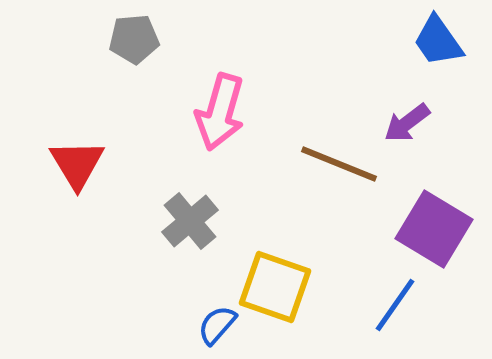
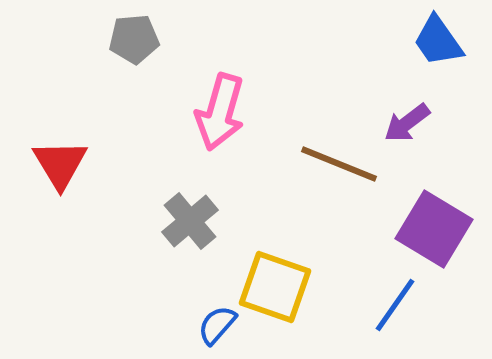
red triangle: moved 17 px left
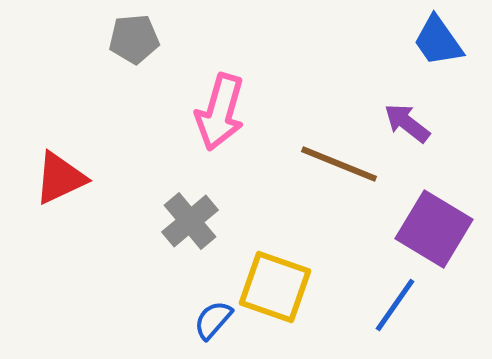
purple arrow: rotated 75 degrees clockwise
red triangle: moved 14 px down; rotated 36 degrees clockwise
blue semicircle: moved 4 px left, 5 px up
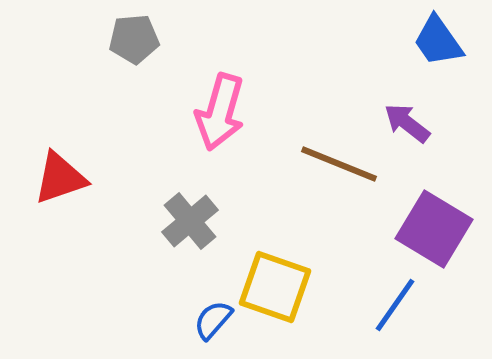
red triangle: rotated 6 degrees clockwise
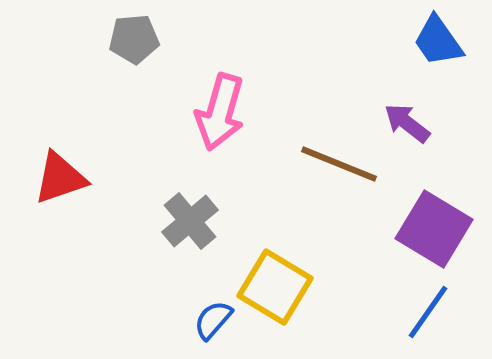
yellow square: rotated 12 degrees clockwise
blue line: moved 33 px right, 7 px down
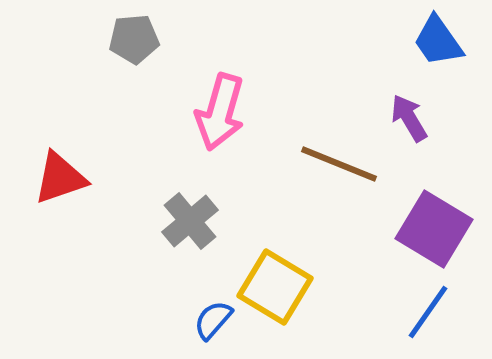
purple arrow: moved 2 px right, 5 px up; rotated 21 degrees clockwise
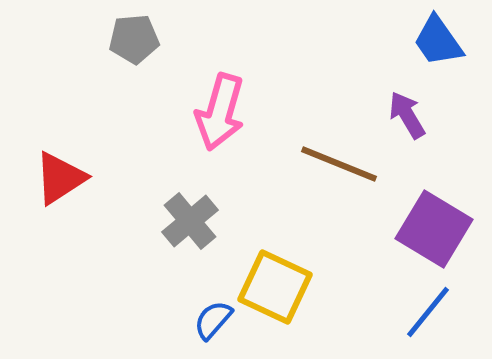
purple arrow: moved 2 px left, 3 px up
red triangle: rotated 14 degrees counterclockwise
yellow square: rotated 6 degrees counterclockwise
blue line: rotated 4 degrees clockwise
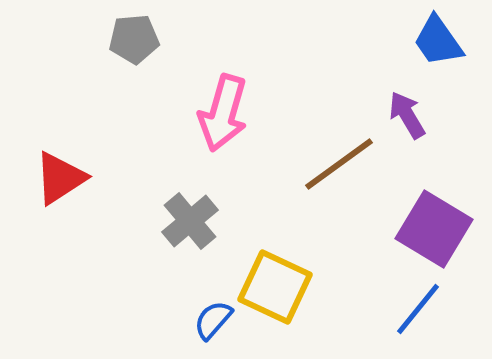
pink arrow: moved 3 px right, 1 px down
brown line: rotated 58 degrees counterclockwise
blue line: moved 10 px left, 3 px up
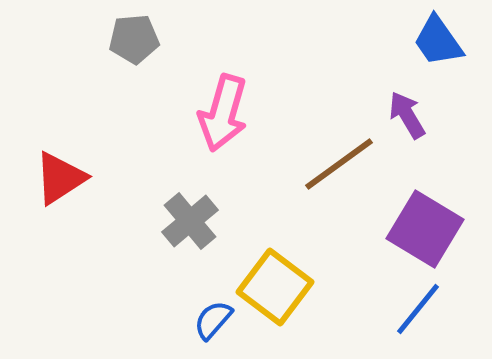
purple square: moved 9 px left
yellow square: rotated 12 degrees clockwise
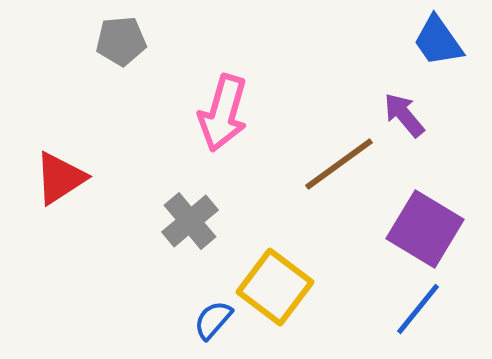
gray pentagon: moved 13 px left, 2 px down
purple arrow: moved 3 px left; rotated 9 degrees counterclockwise
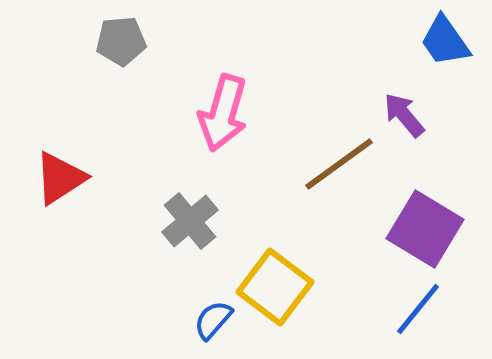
blue trapezoid: moved 7 px right
